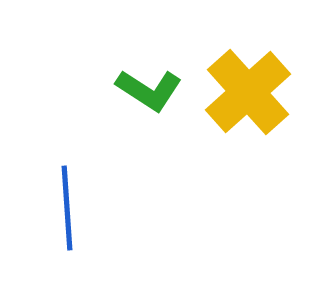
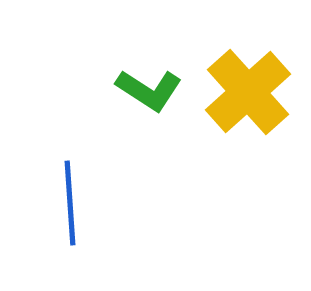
blue line: moved 3 px right, 5 px up
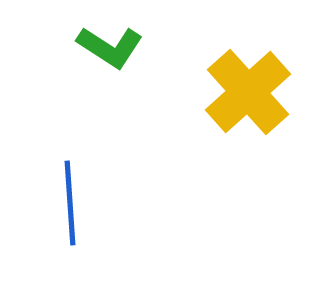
green L-shape: moved 39 px left, 43 px up
